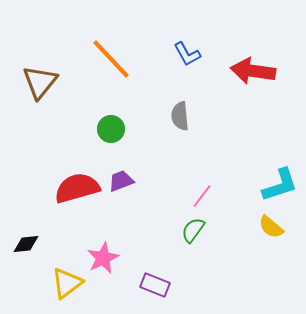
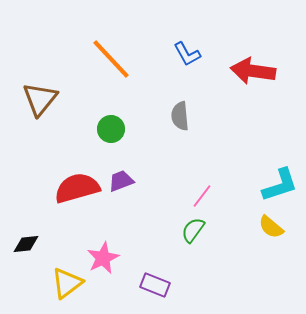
brown triangle: moved 17 px down
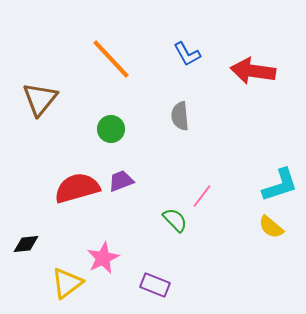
green semicircle: moved 18 px left, 10 px up; rotated 100 degrees clockwise
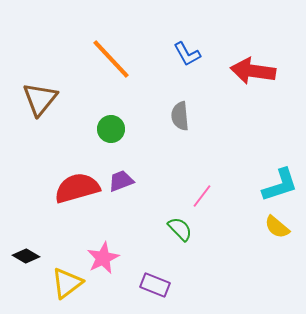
green semicircle: moved 5 px right, 9 px down
yellow semicircle: moved 6 px right
black diamond: moved 12 px down; rotated 36 degrees clockwise
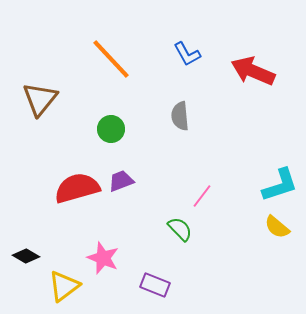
red arrow: rotated 15 degrees clockwise
pink star: rotated 24 degrees counterclockwise
yellow triangle: moved 3 px left, 3 px down
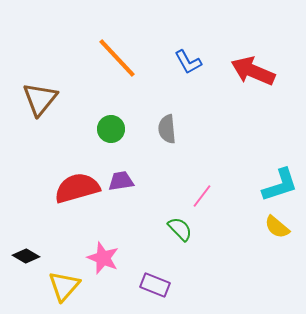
blue L-shape: moved 1 px right, 8 px down
orange line: moved 6 px right, 1 px up
gray semicircle: moved 13 px left, 13 px down
purple trapezoid: rotated 12 degrees clockwise
yellow triangle: rotated 12 degrees counterclockwise
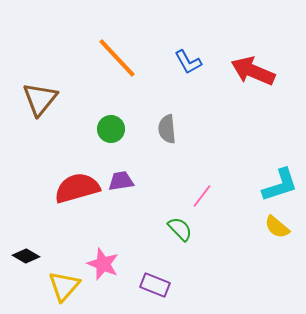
pink star: moved 6 px down
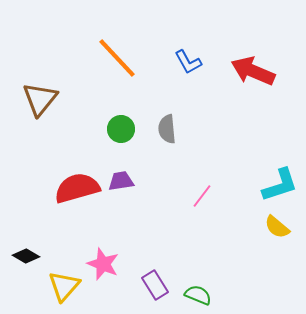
green circle: moved 10 px right
green semicircle: moved 18 px right, 66 px down; rotated 24 degrees counterclockwise
purple rectangle: rotated 36 degrees clockwise
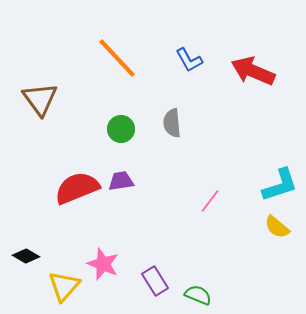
blue L-shape: moved 1 px right, 2 px up
brown triangle: rotated 15 degrees counterclockwise
gray semicircle: moved 5 px right, 6 px up
red semicircle: rotated 6 degrees counterclockwise
pink line: moved 8 px right, 5 px down
purple rectangle: moved 4 px up
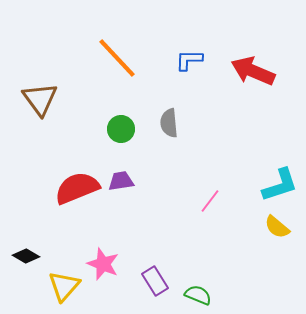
blue L-shape: rotated 120 degrees clockwise
gray semicircle: moved 3 px left
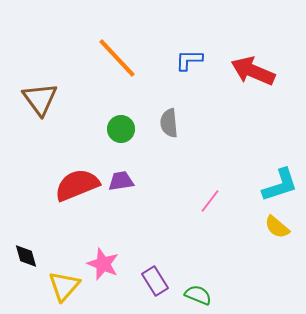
red semicircle: moved 3 px up
black diamond: rotated 44 degrees clockwise
